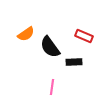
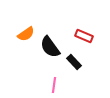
black rectangle: rotated 49 degrees clockwise
pink line: moved 2 px right, 2 px up
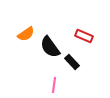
black rectangle: moved 2 px left
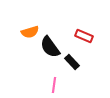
orange semicircle: moved 4 px right, 2 px up; rotated 18 degrees clockwise
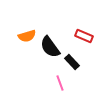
orange semicircle: moved 3 px left, 4 px down
pink line: moved 6 px right, 2 px up; rotated 28 degrees counterclockwise
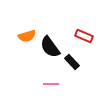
pink line: moved 9 px left, 1 px down; rotated 70 degrees counterclockwise
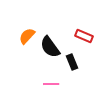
orange semicircle: rotated 150 degrees clockwise
black rectangle: rotated 21 degrees clockwise
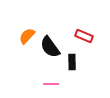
black rectangle: rotated 21 degrees clockwise
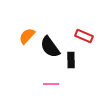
black rectangle: moved 1 px left, 2 px up
